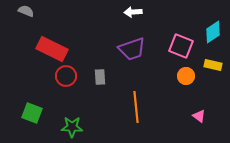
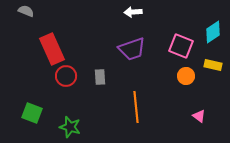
red rectangle: rotated 40 degrees clockwise
green star: moved 2 px left; rotated 15 degrees clockwise
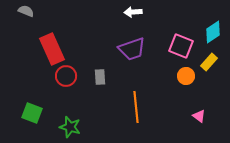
yellow rectangle: moved 4 px left, 3 px up; rotated 60 degrees counterclockwise
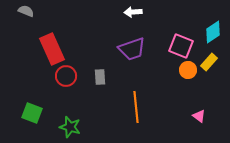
orange circle: moved 2 px right, 6 px up
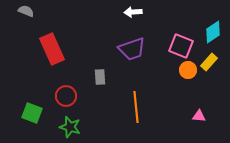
red circle: moved 20 px down
pink triangle: rotated 32 degrees counterclockwise
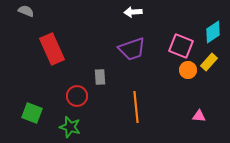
red circle: moved 11 px right
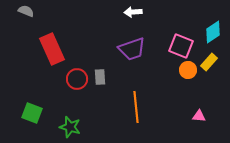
red circle: moved 17 px up
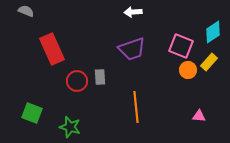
red circle: moved 2 px down
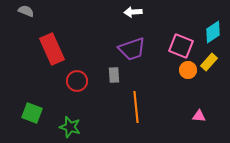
gray rectangle: moved 14 px right, 2 px up
